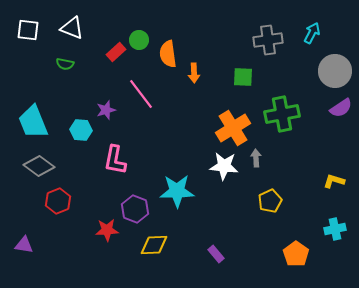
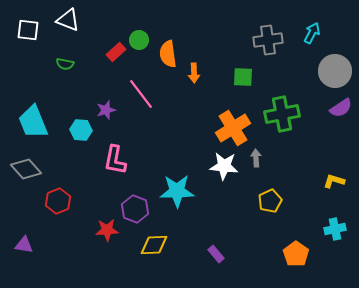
white triangle: moved 4 px left, 8 px up
gray diamond: moved 13 px left, 3 px down; rotated 12 degrees clockwise
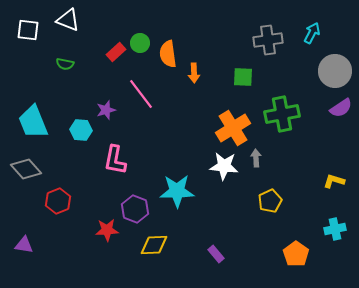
green circle: moved 1 px right, 3 px down
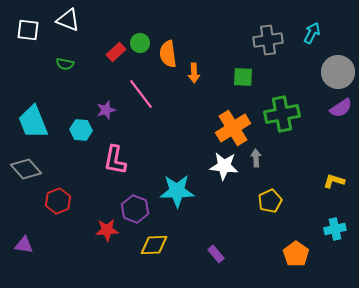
gray circle: moved 3 px right, 1 px down
